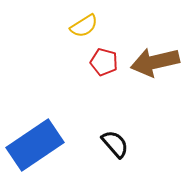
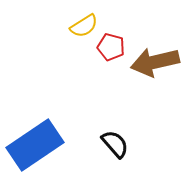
red pentagon: moved 7 px right, 15 px up
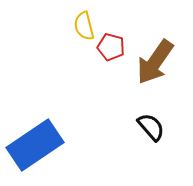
yellow semicircle: rotated 108 degrees clockwise
brown arrow: rotated 42 degrees counterclockwise
black semicircle: moved 36 px right, 17 px up
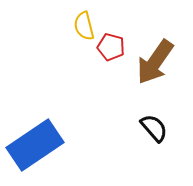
black semicircle: moved 3 px right, 1 px down
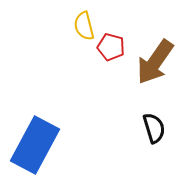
black semicircle: rotated 24 degrees clockwise
blue rectangle: rotated 28 degrees counterclockwise
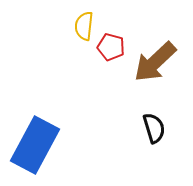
yellow semicircle: rotated 20 degrees clockwise
brown arrow: rotated 12 degrees clockwise
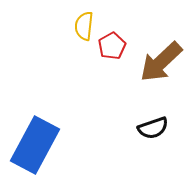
red pentagon: moved 1 px right, 1 px up; rotated 28 degrees clockwise
brown arrow: moved 6 px right
black semicircle: moved 1 px left; rotated 88 degrees clockwise
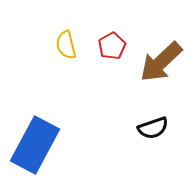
yellow semicircle: moved 18 px left, 19 px down; rotated 20 degrees counterclockwise
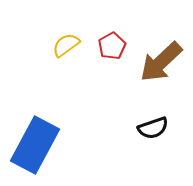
yellow semicircle: rotated 68 degrees clockwise
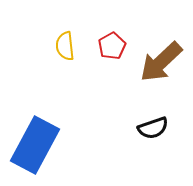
yellow semicircle: moved 1 px left, 1 px down; rotated 60 degrees counterclockwise
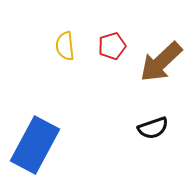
red pentagon: rotated 12 degrees clockwise
